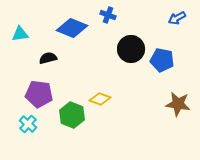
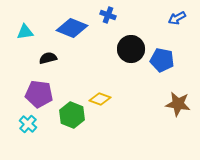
cyan triangle: moved 5 px right, 2 px up
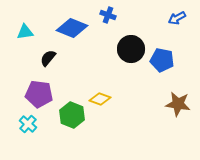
black semicircle: rotated 36 degrees counterclockwise
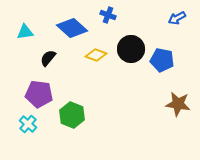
blue diamond: rotated 20 degrees clockwise
yellow diamond: moved 4 px left, 44 px up
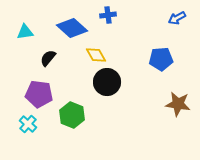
blue cross: rotated 28 degrees counterclockwise
black circle: moved 24 px left, 33 px down
yellow diamond: rotated 40 degrees clockwise
blue pentagon: moved 1 px left, 1 px up; rotated 15 degrees counterclockwise
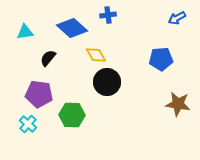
green hexagon: rotated 20 degrees counterclockwise
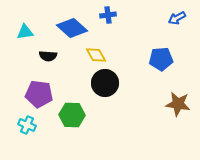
black semicircle: moved 2 px up; rotated 126 degrees counterclockwise
black circle: moved 2 px left, 1 px down
cyan cross: moved 1 px left, 1 px down; rotated 18 degrees counterclockwise
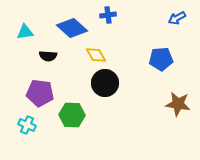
purple pentagon: moved 1 px right, 1 px up
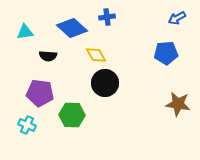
blue cross: moved 1 px left, 2 px down
blue pentagon: moved 5 px right, 6 px up
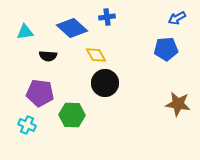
blue pentagon: moved 4 px up
